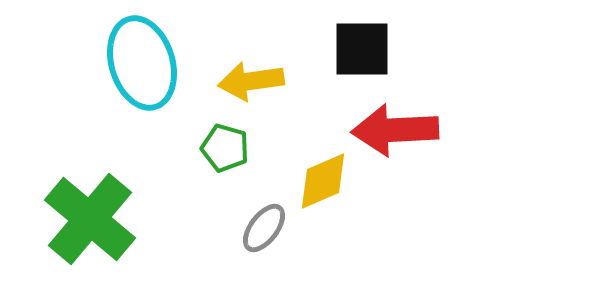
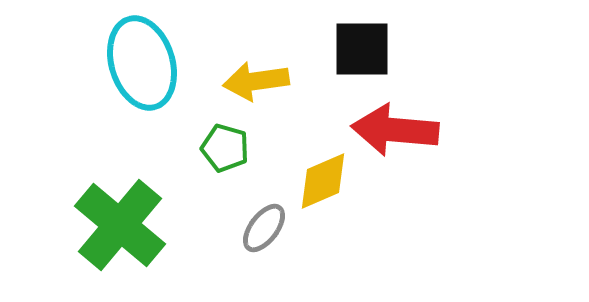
yellow arrow: moved 5 px right
red arrow: rotated 8 degrees clockwise
green cross: moved 30 px right, 6 px down
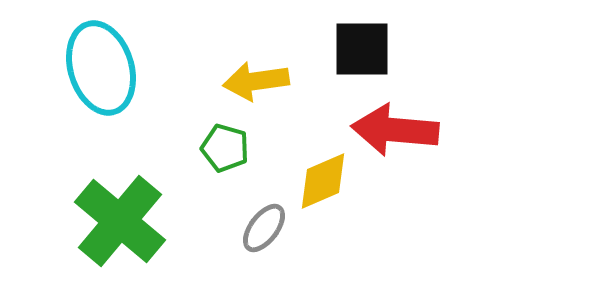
cyan ellipse: moved 41 px left, 5 px down
green cross: moved 4 px up
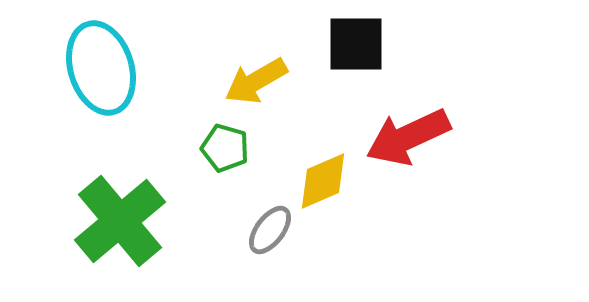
black square: moved 6 px left, 5 px up
yellow arrow: rotated 22 degrees counterclockwise
red arrow: moved 13 px right, 7 px down; rotated 30 degrees counterclockwise
green cross: rotated 10 degrees clockwise
gray ellipse: moved 6 px right, 2 px down
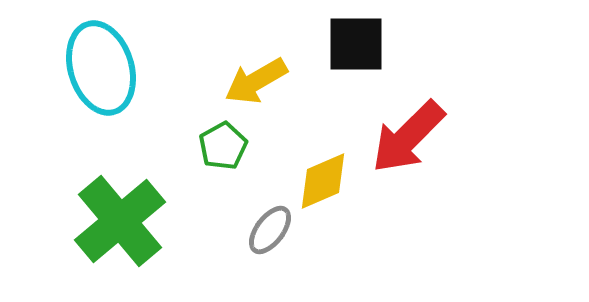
red arrow: rotated 20 degrees counterclockwise
green pentagon: moved 2 px left, 2 px up; rotated 27 degrees clockwise
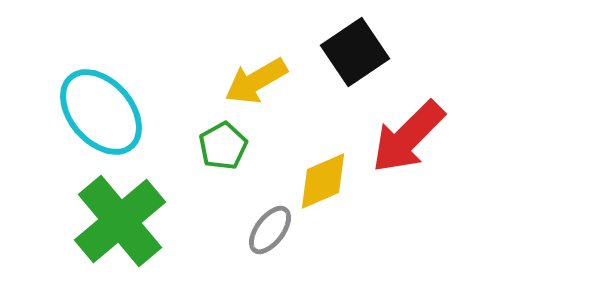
black square: moved 1 px left, 8 px down; rotated 34 degrees counterclockwise
cyan ellipse: moved 44 px down; rotated 24 degrees counterclockwise
